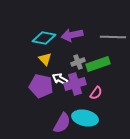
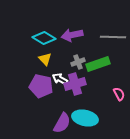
cyan diamond: rotated 20 degrees clockwise
pink semicircle: moved 23 px right, 1 px down; rotated 64 degrees counterclockwise
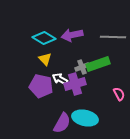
gray cross: moved 4 px right, 5 px down
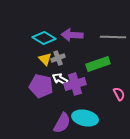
purple arrow: rotated 15 degrees clockwise
gray cross: moved 24 px left, 9 px up
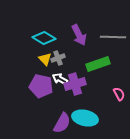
purple arrow: moved 7 px right; rotated 120 degrees counterclockwise
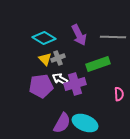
purple pentagon: rotated 20 degrees counterclockwise
pink semicircle: rotated 24 degrees clockwise
cyan ellipse: moved 5 px down; rotated 10 degrees clockwise
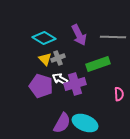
purple pentagon: rotated 25 degrees clockwise
